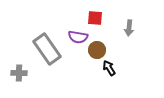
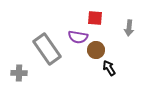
brown circle: moved 1 px left
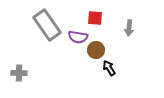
gray rectangle: moved 24 px up
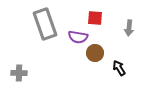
gray rectangle: moved 2 px left, 1 px up; rotated 16 degrees clockwise
brown circle: moved 1 px left, 3 px down
black arrow: moved 10 px right
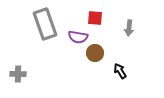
black arrow: moved 1 px right, 3 px down
gray cross: moved 1 px left, 1 px down
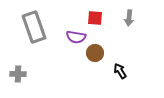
gray rectangle: moved 11 px left, 3 px down
gray arrow: moved 10 px up
purple semicircle: moved 2 px left
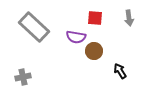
gray arrow: rotated 14 degrees counterclockwise
gray rectangle: rotated 28 degrees counterclockwise
brown circle: moved 1 px left, 2 px up
gray cross: moved 5 px right, 3 px down; rotated 14 degrees counterclockwise
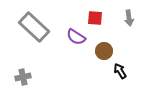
purple semicircle: rotated 24 degrees clockwise
brown circle: moved 10 px right
